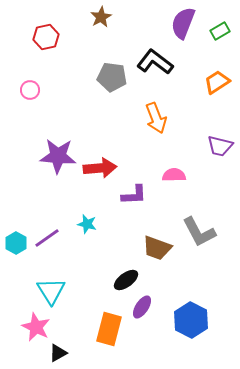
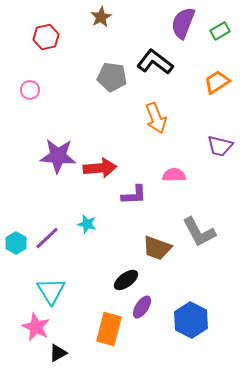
purple line: rotated 8 degrees counterclockwise
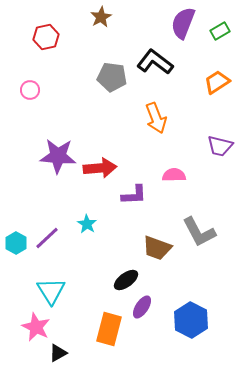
cyan star: rotated 18 degrees clockwise
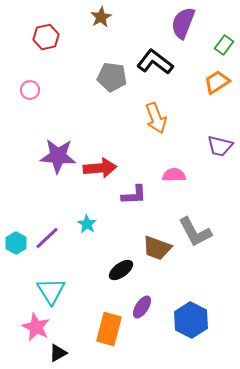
green rectangle: moved 4 px right, 14 px down; rotated 24 degrees counterclockwise
gray L-shape: moved 4 px left
black ellipse: moved 5 px left, 10 px up
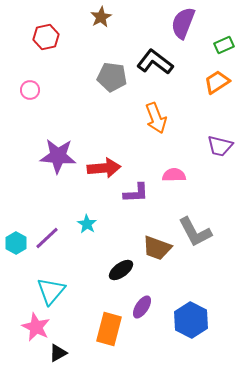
green rectangle: rotated 30 degrees clockwise
red arrow: moved 4 px right
purple L-shape: moved 2 px right, 2 px up
cyan triangle: rotated 12 degrees clockwise
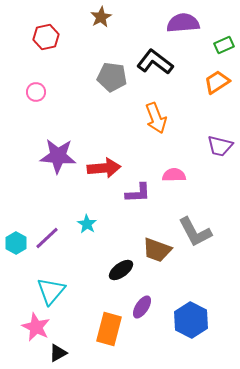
purple semicircle: rotated 64 degrees clockwise
pink circle: moved 6 px right, 2 px down
purple L-shape: moved 2 px right
brown trapezoid: moved 2 px down
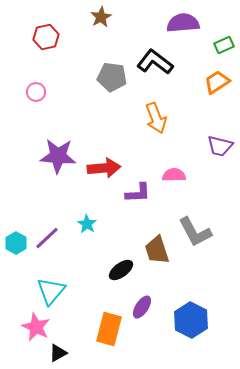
brown trapezoid: rotated 52 degrees clockwise
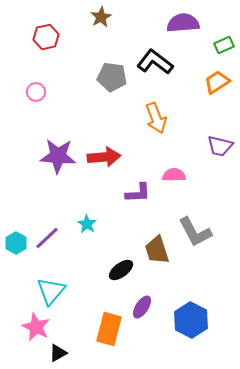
red arrow: moved 11 px up
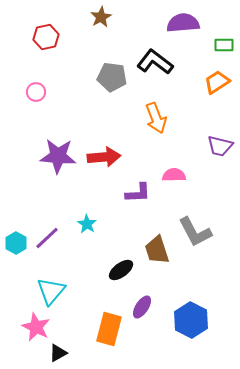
green rectangle: rotated 24 degrees clockwise
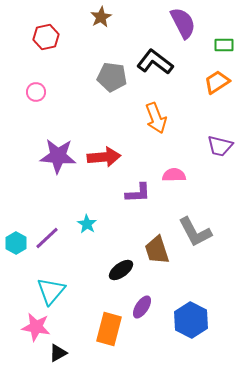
purple semicircle: rotated 68 degrees clockwise
pink star: rotated 16 degrees counterclockwise
